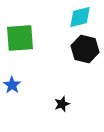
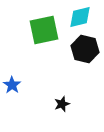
green square: moved 24 px right, 8 px up; rotated 8 degrees counterclockwise
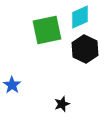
cyan diamond: rotated 10 degrees counterclockwise
green square: moved 3 px right
black hexagon: rotated 12 degrees clockwise
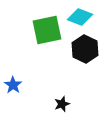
cyan diamond: rotated 45 degrees clockwise
blue star: moved 1 px right
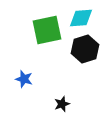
cyan diamond: moved 1 px right, 1 px down; rotated 25 degrees counterclockwise
black hexagon: rotated 16 degrees clockwise
blue star: moved 11 px right, 6 px up; rotated 18 degrees counterclockwise
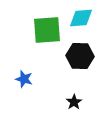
green square: rotated 8 degrees clockwise
black hexagon: moved 5 px left, 7 px down; rotated 20 degrees clockwise
black star: moved 12 px right, 2 px up; rotated 14 degrees counterclockwise
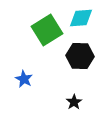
green square: rotated 28 degrees counterclockwise
blue star: rotated 12 degrees clockwise
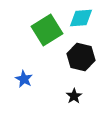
black hexagon: moved 1 px right, 1 px down; rotated 12 degrees clockwise
black star: moved 6 px up
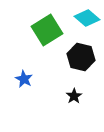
cyan diamond: moved 6 px right; rotated 45 degrees clockwise
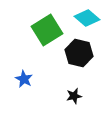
black hexagon: moved 2 px left, 4 px up
black star: rotated 21 degrees clockwise
